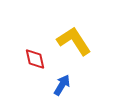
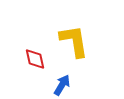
yellow L-shape: rotated 24 degrees clockwise
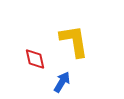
blue arrow: moved 3 px up
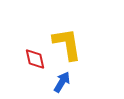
yellow L-shape: moved 7 px left, 3 px down
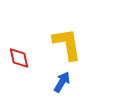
red diamond: moved 16 px left, 1 px up
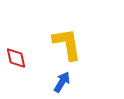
red diamond: moved 3 px left
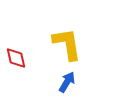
blue arrow: moved 5 px right
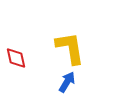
yellow L-shape: moved 3 px right, 4 px down
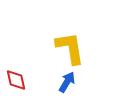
red diamond: moved 22 px down
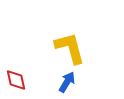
yellow L-shape: rotated 6 degrees counterclockwise
